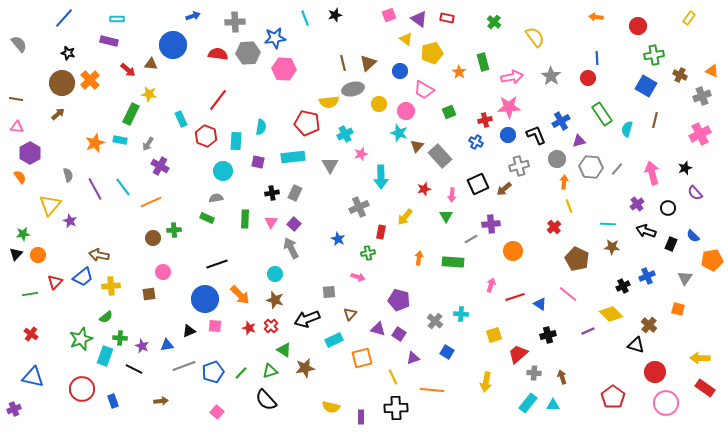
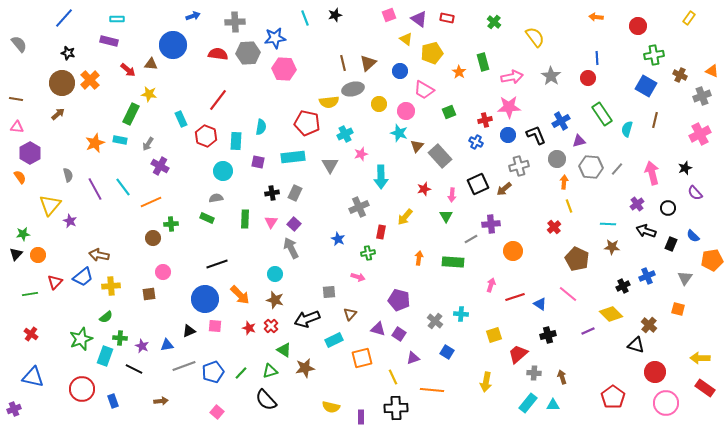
green cross at (174, 230): moved 3 px left, 6 px up
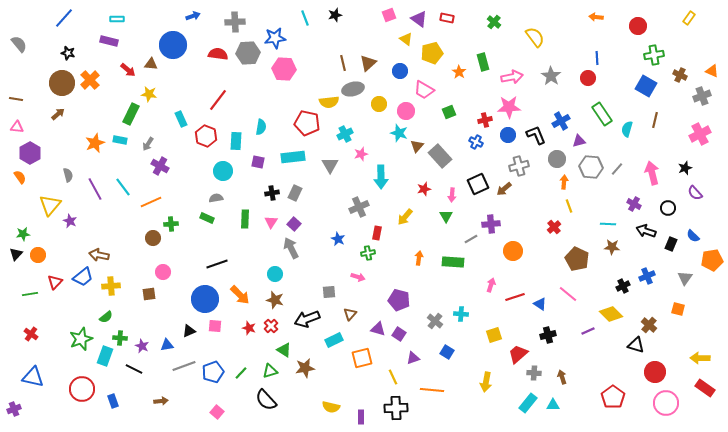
purple cross at (637, 204): moved 3 px left; rotated 24 degrees counterclockwise
red rectangle at (381, 232): moved 4 px left, 1 px down
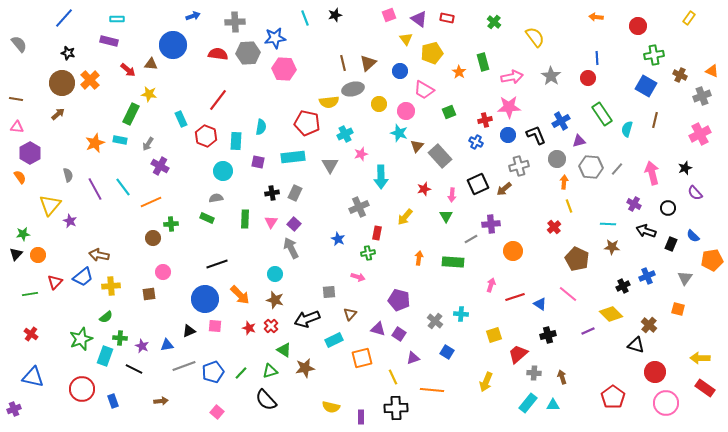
yellow triangle at (406, 39): rotated 16 degrees clockwise
yellow arrow at (486, 382): rotated 12 degrees clockwise
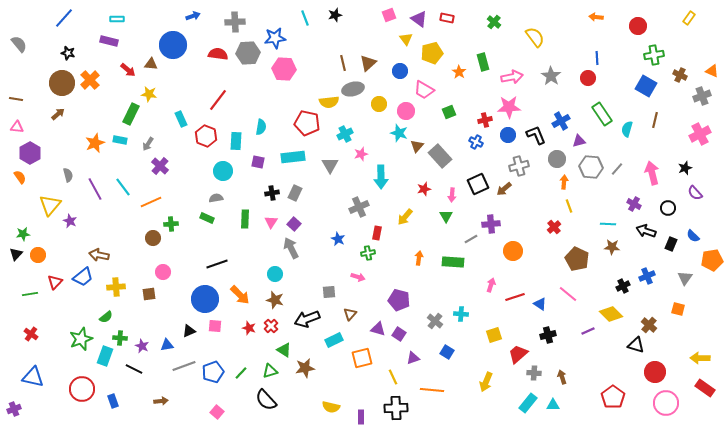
purple cross at (160, 166): rotated 12 degrees clockwise
yellow cross at (111, 286): moved 5 px right, 1 px down
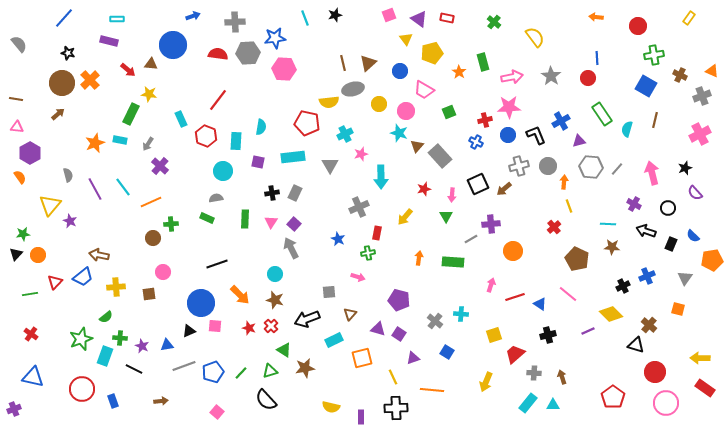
gray circle at (557, 159): moved 9 px left, 7 px down
blue circle at (205, 299): moved 4 px left, 4 px down
red trapezoid at (518, 354): moved 3 px left
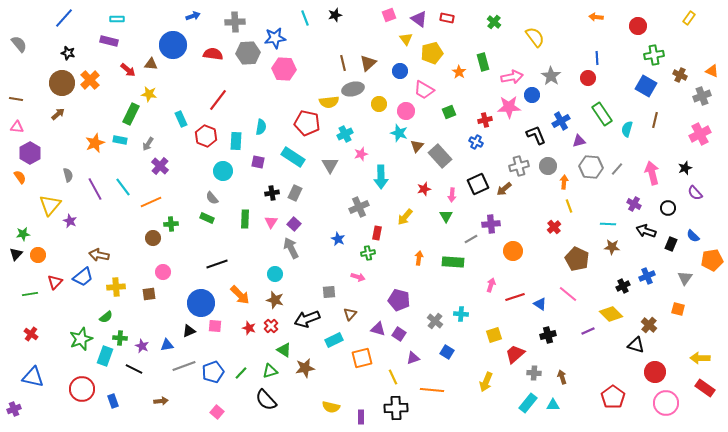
red semicircle at (218, 54): moved 5 px left
blue circle at (508, 135): moved 24 px right, 40 px up
cyan rectangle at (293, 157): rotated 40 degrees clockwise
gray semicircle at (216, 198): moved 4 px left; rotated 120 degrees counterclockwise
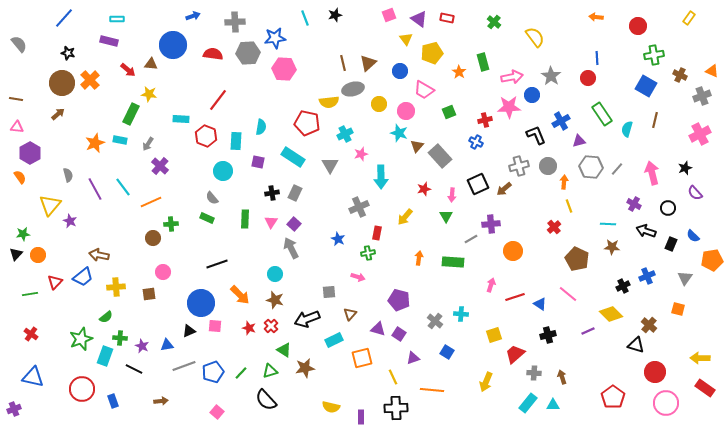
cyan rectangle at (181, 119): rotated 63 degrees counterclockwise
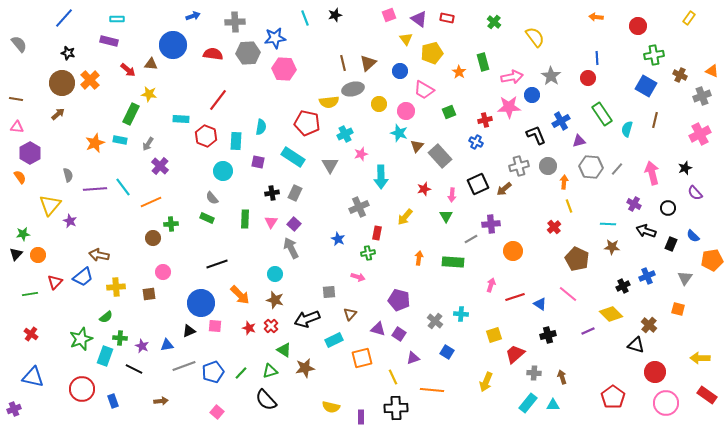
purple line at (95, 189): rotated 65 degrees counterclockwise
red rectangle at (705, 388): moved 2 px right, 7 px down
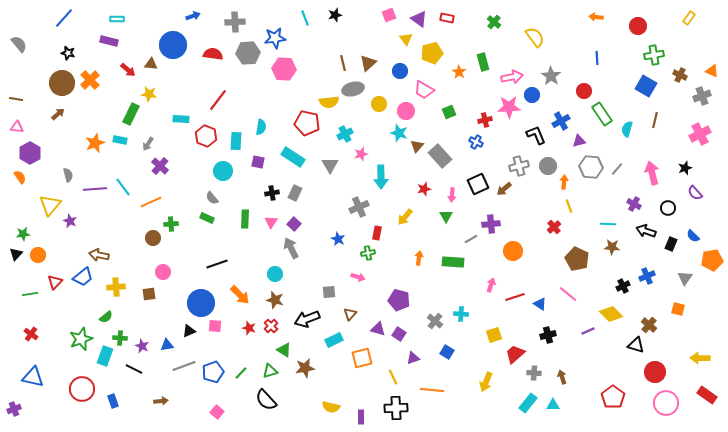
red circle at (588, 78): moved 4 px left, 13 px down
